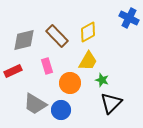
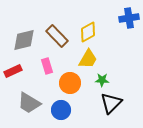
blue cross: rotated 36 degrees counterclockwise
yellow trapezoid: moved 2 px up
green star: rotated 16 degrees counterclockwise
gray trapezoid: moved 6 px left, 1 px up
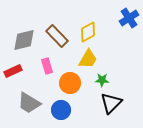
blue cross: rotated 24 degrees counterclockwise
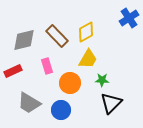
yellow diamond: moved 2 px left
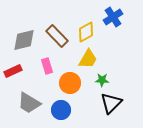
blue cross: moved 16 px left, 1 px up
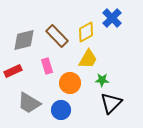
blue cross: moved 1 px left, 1 px down; rotated 12 degrees counterclockwise
